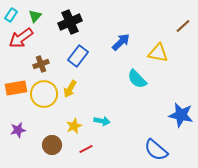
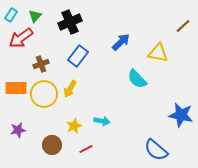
orange rectangle: rotated 10 degrees clockwise
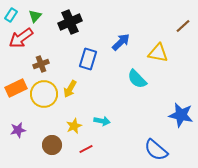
blue rectangle: moved 10 px right, 3 px down; rotated 20 degrees counterclockwise
orange rectangle: rotated 25 degrees counterclockwise
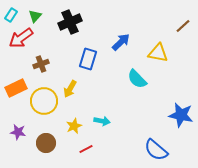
yellow circle: moved 7 px down
purple star: moved 2 px down; rotated 21 degrees clockwise
brown circle: moved 6 px left, 2 px up
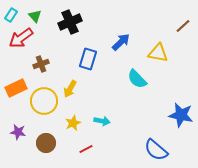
green triangle: rotated 24 degrees counterclockwise
yellow star: moved 1 px left, 3 px up
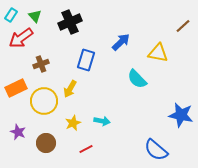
blue rectangle: moved 2 px left, 1 px down
purple star: rotated 14 degrees clockwise
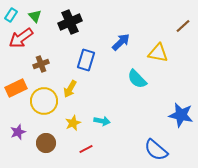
purple star: rotated 28 degrees clockwise
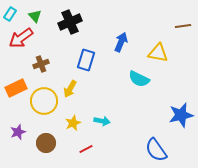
cyan rectangle: moved 1 px left, 1 px up
brown line: rotated 35 degrees clockwise
blue arrow: rotated 24 degrees counterclockwise
cyan semicircle: moved 2 px right; rotated 20 degrees counterclockwise
blue star: rotated 25 degrees counterclockwise
blue semicircle: rotated 15 degrees clockwise
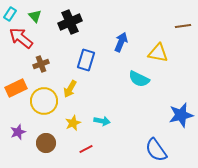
red arrow: rotated 75 degrees clockwise
